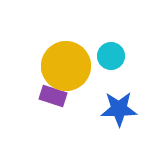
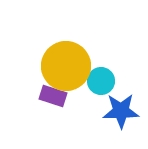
cyan circle: moved 10 px left, 25 px down
blue star: moved 2 px right, 2 px down
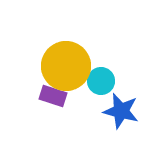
blue star: rotated 15 degrees clockwise
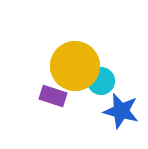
yellow circle: moved 9 px right
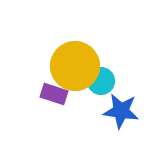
purple rectangle: moved 1 px right, 2 px up
blue star: rotated 6 degrees counterclockwise
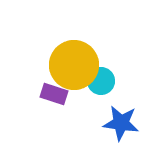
yellow circle: moved 1 px left, 1 px up
blue star: moved 12 px down
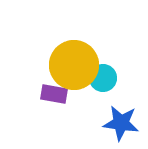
cyan circle: moved 2 px right, 3 px up
purple rectangle: rotated 8 degrees counterclockwise
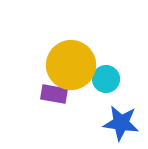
yellow circle: moved 3 px left
cyan circle: moved 3 px right, 1 px down
